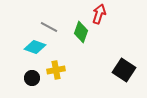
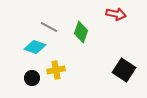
red arrow: moved 17 px right; rotated 84 degrees clockwise
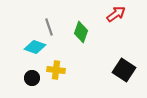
red arrow: rotated 48 degrees counterclockwise
gray line: rotated 42 degrees clockwise
yellow cross: rotated 18 degrees clockwise
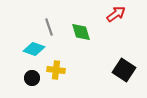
green diamond: rotated 35 degrees counterclockwise
cyan diamond: moved 1 px left, 2 px down
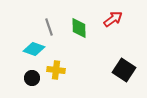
red arrow: moved 3 px left, 5 px down
green diamond: moved 2 px left, 4 px up; rotated 15 degrees clockwise
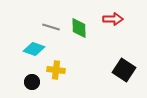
red arrow: rotated 36 degrees clockwise
gray line: moved 2 px right; rotated 54 degrees counterclockwise
black circle: moved 4 px down
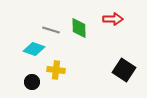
gray line: moved 3 px down
